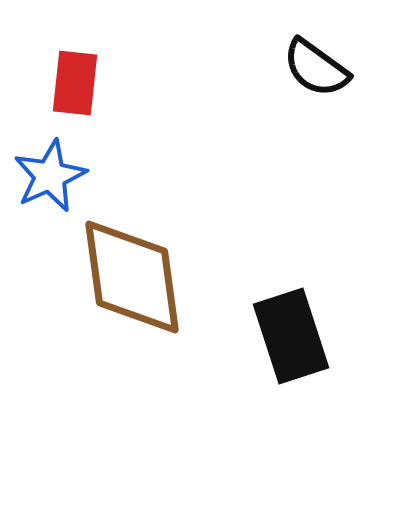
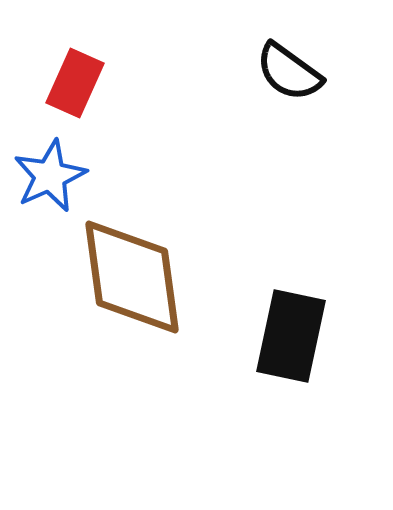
black semicircle: moved 27 px left, 4 px down
red rectangle: rotated 18 degrees clockwise
black rectangle: rotated 30 degrees clockwise
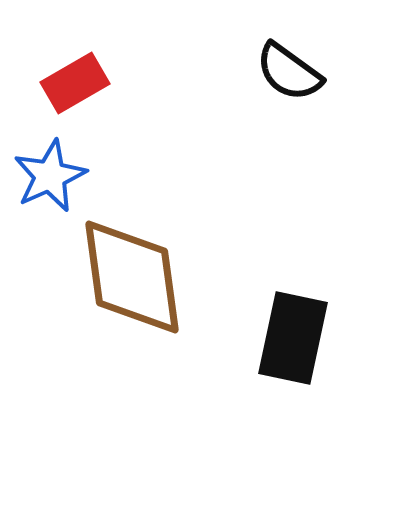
red rectangle: rotated 36 degrees clockwise
black rectangle: moved 2 px right, 2 px down
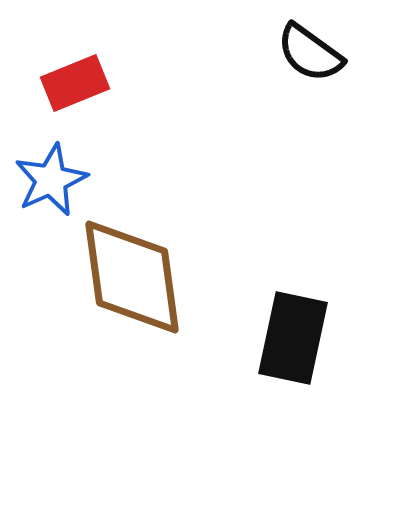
black semicircle: moved 21 px right, 19 px up
red rectangle: rotated 8 degrees clockwise
blue star: moved 1 px right, 4 px down
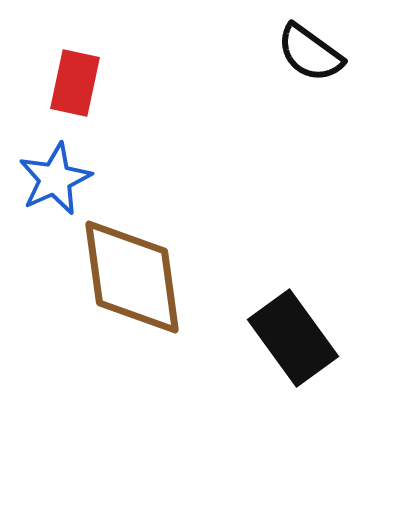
red rectangle: rotated 56 degrees counterclockwise
blue star: moved 4 px right, 1 px up
black rectangle: rotated 48 degrees counterclockwise
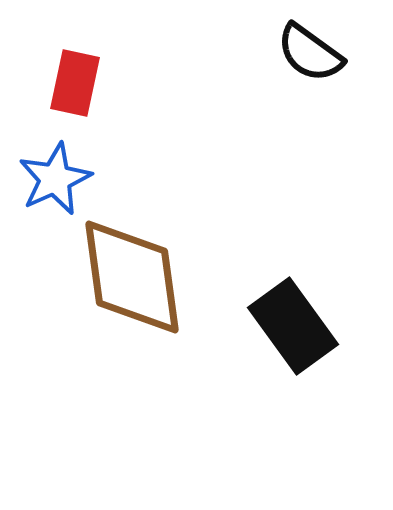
black rectangle: moved 12 px up
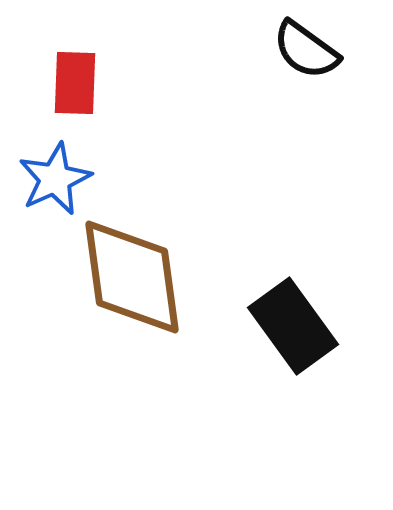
black semicircle: moved 4 px left, 3 px up
red rectangle: rotated 10 degrees counterclockwise
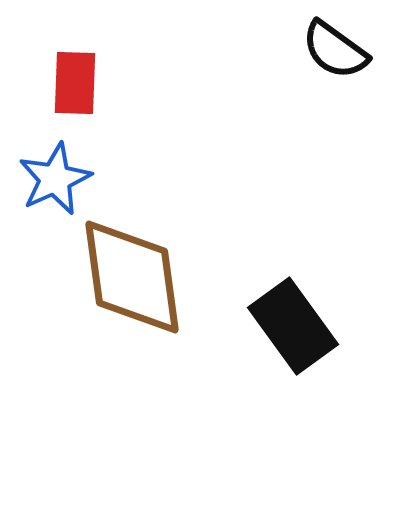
black semicircle: moved 29 px right
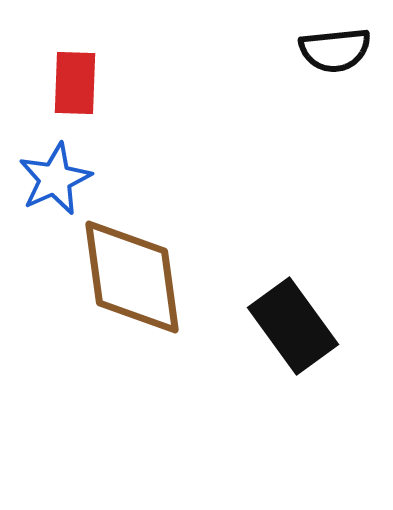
black semicircle: rotated 42 degrees counterclockwise
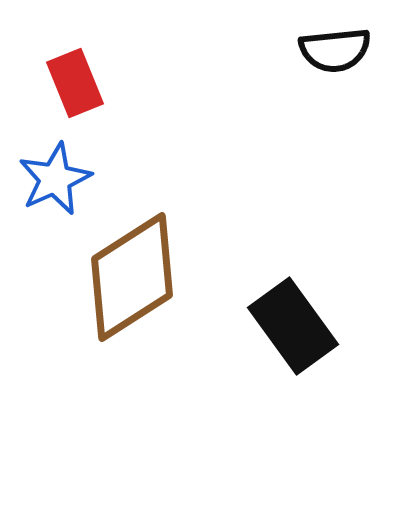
red rectangle: rotated 24 degrees counterclockwise
brown diamond: rotated 65 degrees clockwise
